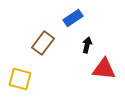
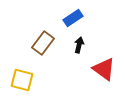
black arrow: moved 8 px left
red triangle: rotated 30 degrees clockwise
yellow square: moved 2 px right, 1 px down
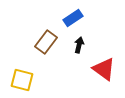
brown rectangle: moved 3 px right, 1 px up
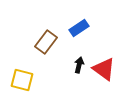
blue rectangle: moved 6 px right, 10 px down
black arrow: moved 20 px down
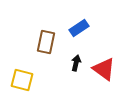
brown rectangle: rotated 25 degrees counterclockwise
black arrow: moved 3 px left, 2 px up
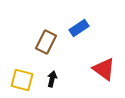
brown rectangle: rotated 15 degrees clockwise
black arrow: moved 24 px left, 16 px down
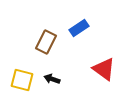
black arrow: rotated 84 degrees counterclockwise
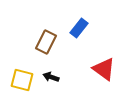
blue rectangle: rotated 18 degrees counterclockwise
black arrow: moved 1 px left, 2 px up
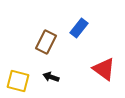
yellow square: moved 4 px left, 1 px down
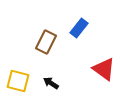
black arrow: moved 6 px down; rotated 14 degrees clockwise
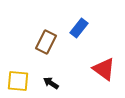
yellow square: rotated 10 degrees counterclockwise
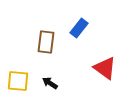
brown rectangle: rotated 20 degrees counterclockwise
red triangle: moved 1 px right, 1 px up
black arrow: moved 1 px left
